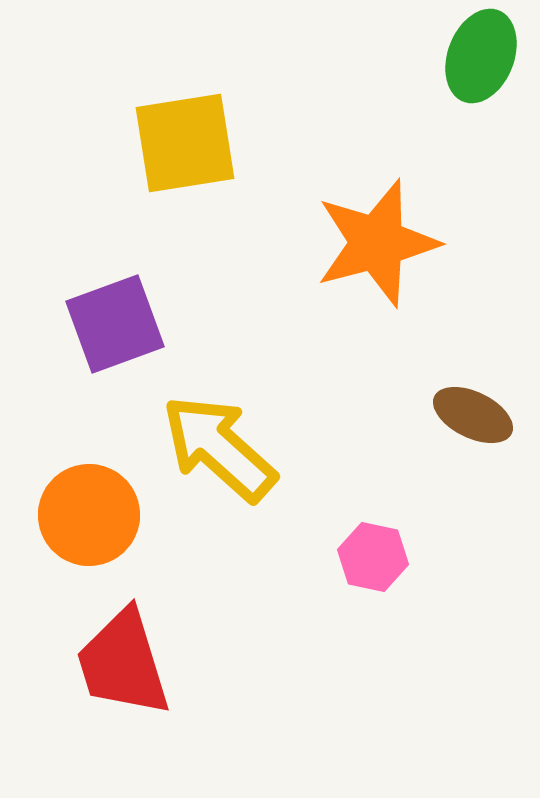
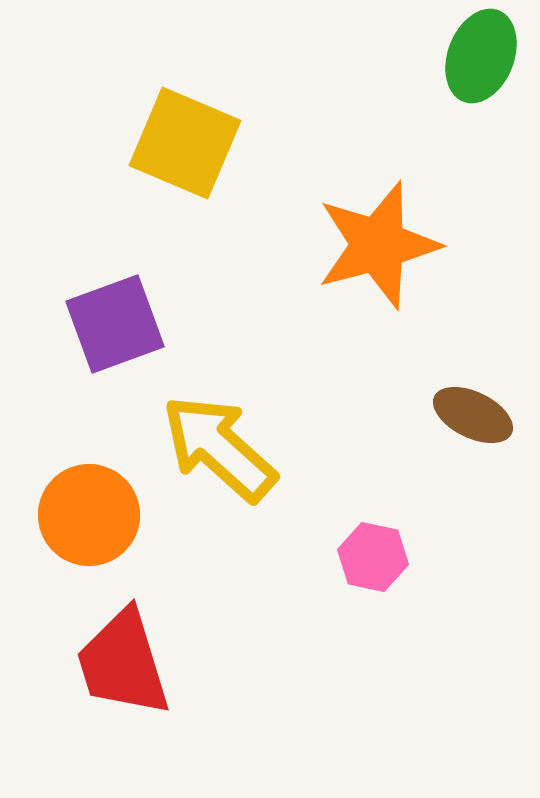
yellow square: rotated 32 degrees clockwise
orange star: moved 1 px right, 2 px down
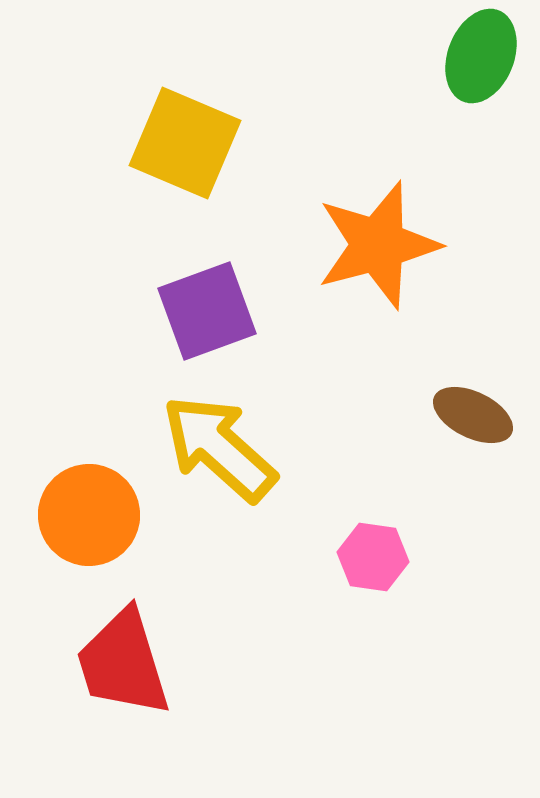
purple square: moved 92 px right, 13 px up
pink hexagon: rotated 4 degrees counterclockwise
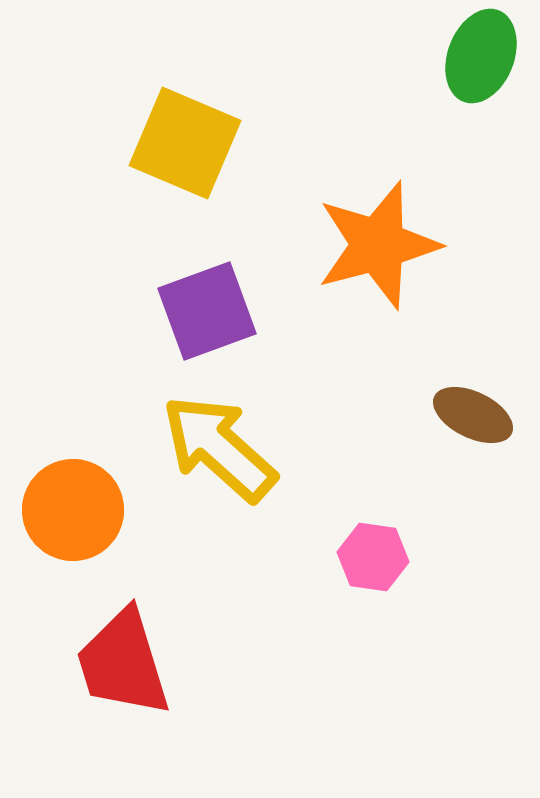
orange circle: moved 16 px left, 5 px up
